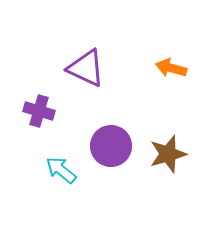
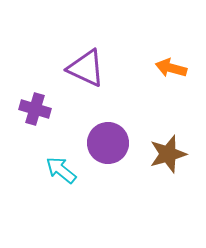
purple cross: moved 4 px left, 2 px up
purple circle: moved 3 px left, 3 px up
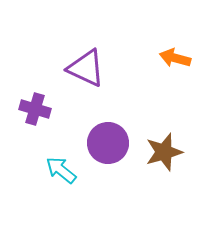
orange arrow: moved 4 px right, 10 px up
brown star: moved 4 px left, 2 px up
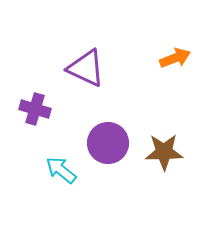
orange arrow: rotated 144 degrees clockwise
brown star: rotated 15 degrees clockwise
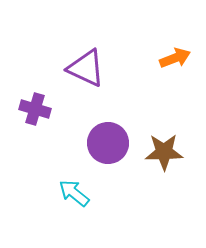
cyan arrow: moved 13 px right, 23 px down
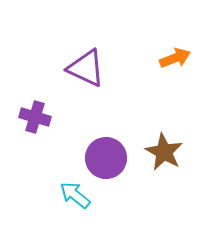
purple cross: moved 8 px down
purple circle: moved 2 px left, 15 px down
brown star: rotated 30 degrees clockwise
cyan arrow: moved 1 px right, 2 px down
